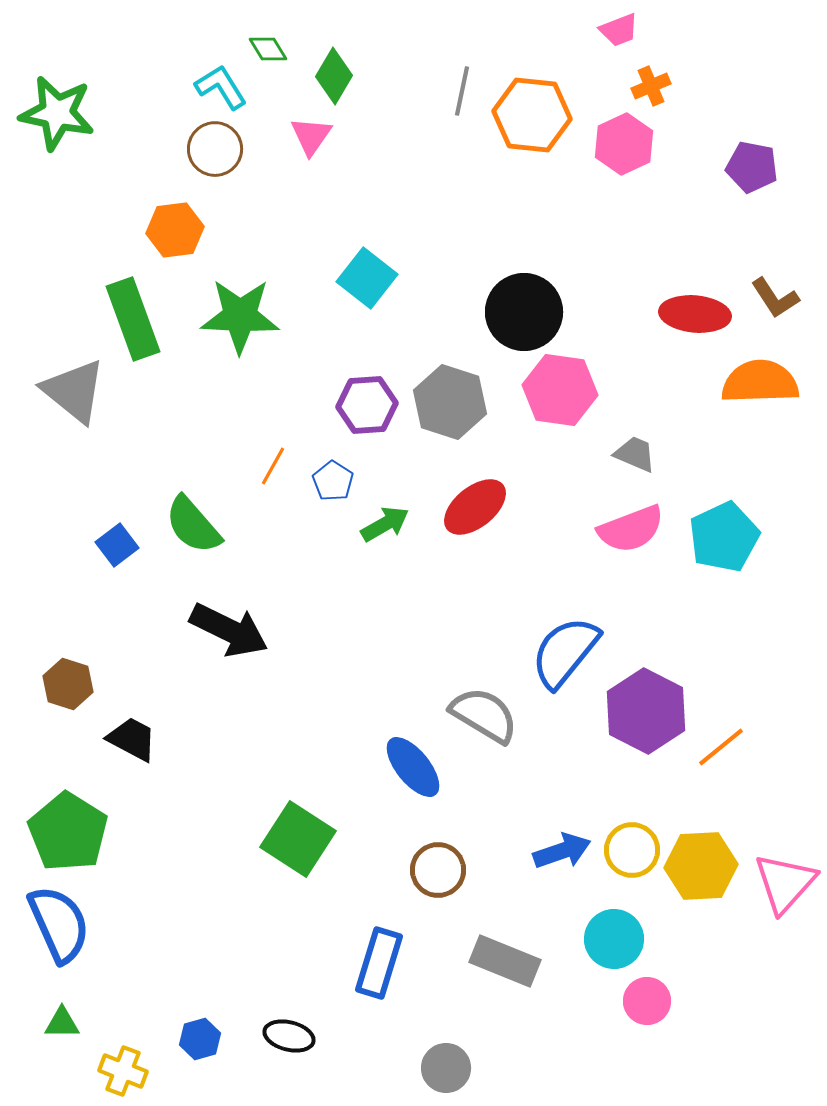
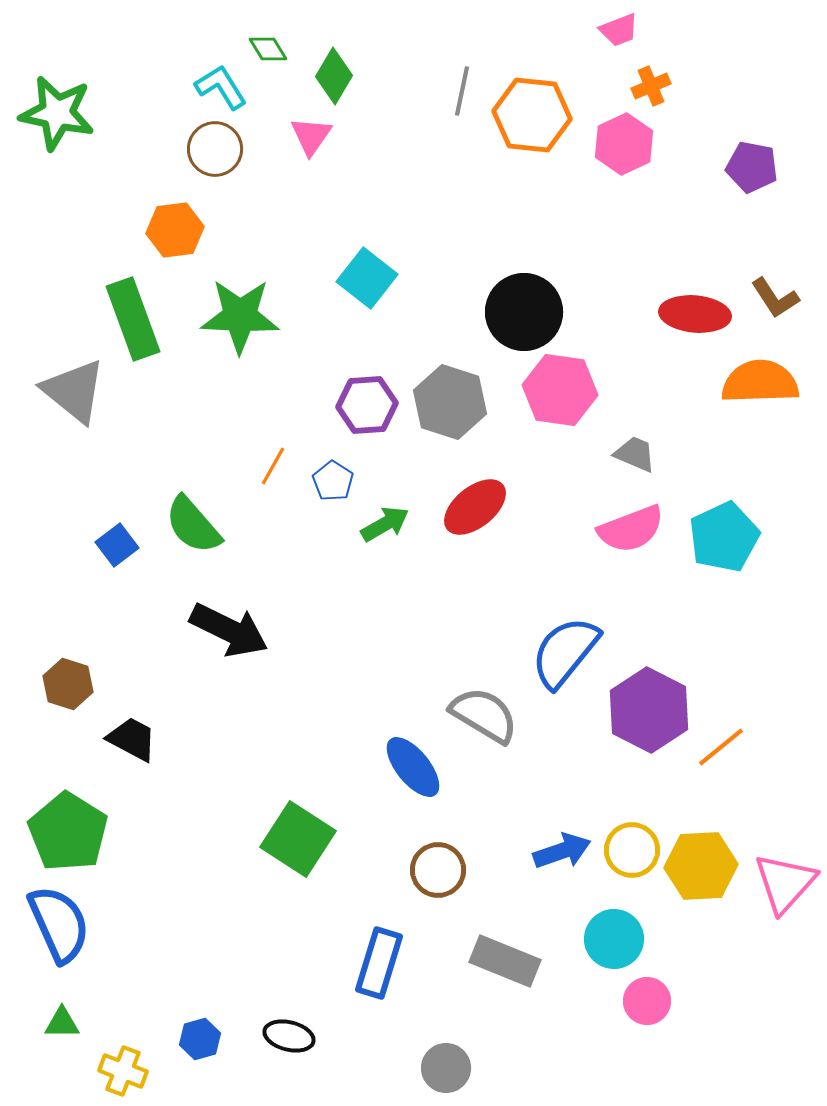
purple hexagon at (646, 711): moved 3 px right, 1 px up
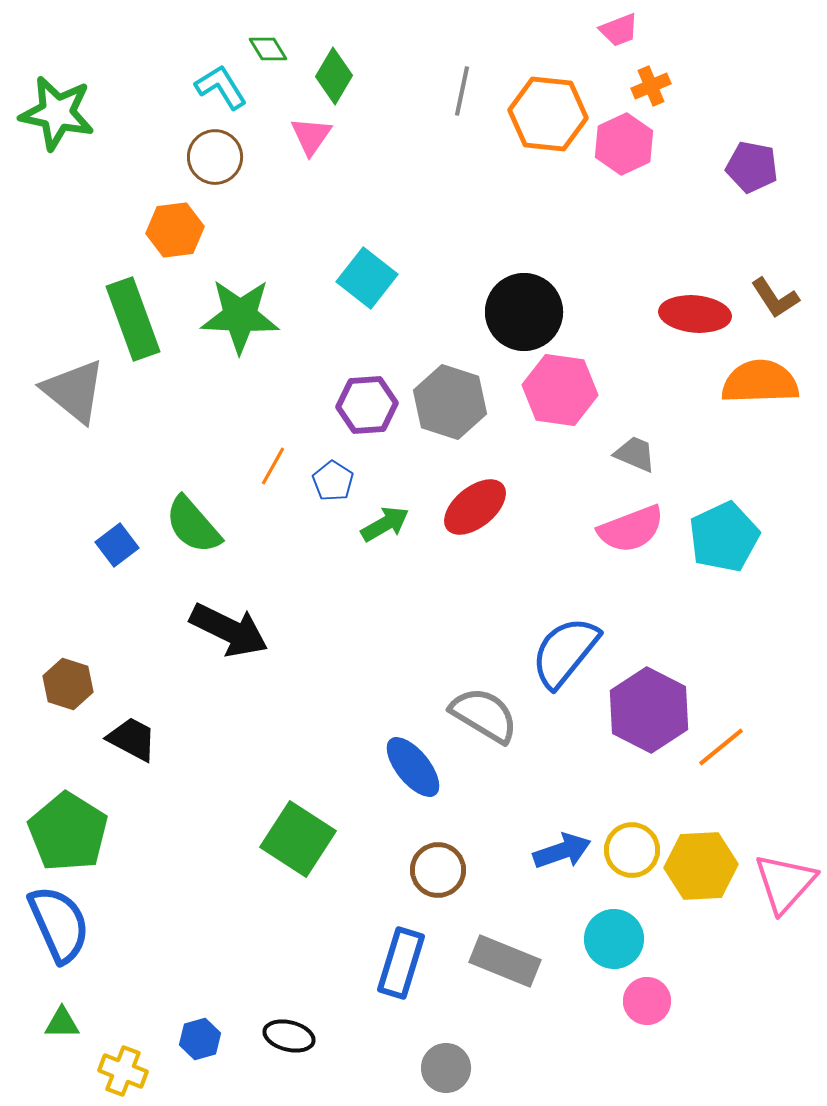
orange hexagon at (532, 115): moved 16 px right, 1 px up
brown circle at (215, 149): moved 8 px down
blue rectangle at (379, 963): moved 22 px right
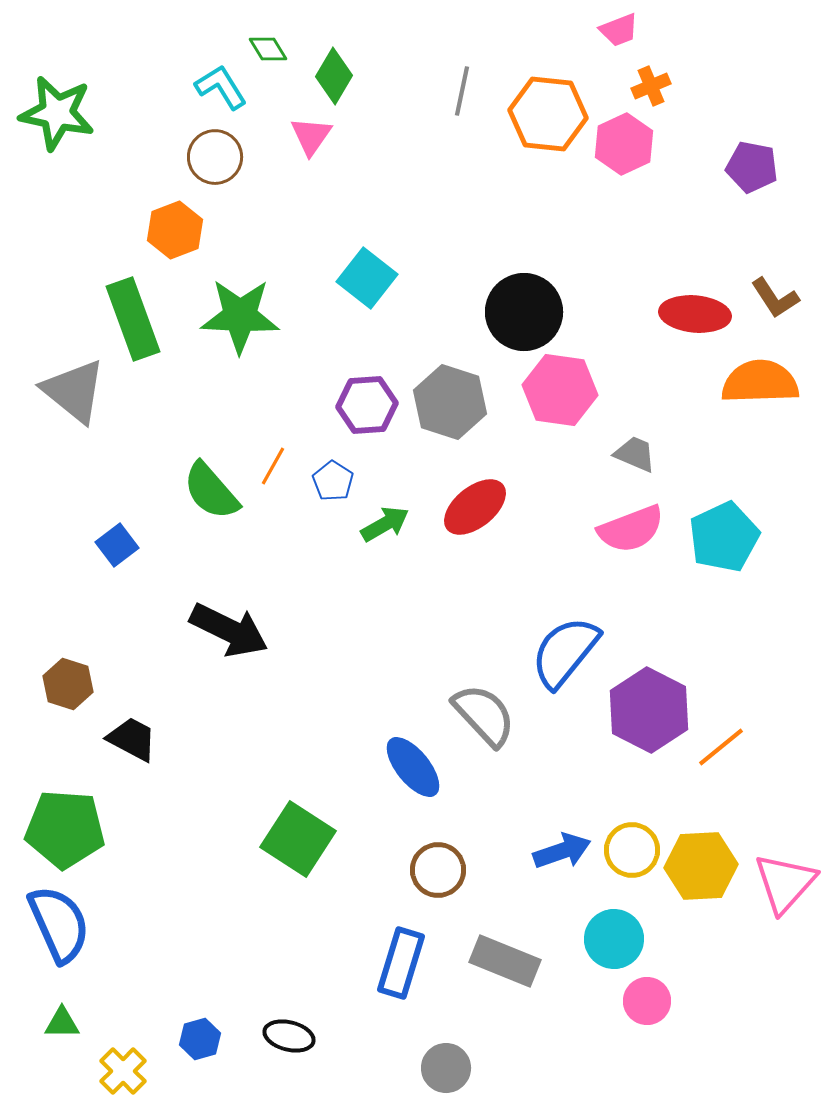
orange hexagon at (175, 230): rotated 14 degrees counterclockwise
green semicircle at (193, 525): moved 18 px right, 34 px up
gray semicircle at (484, 715): rotated 16 degrees clockwise
green pentagon at (68, 832): moved 3 px left, 3 px up; rotated 28 degrees counterclockwise
yellow cross at (123, 1071): rotated 24 degrees clockwise
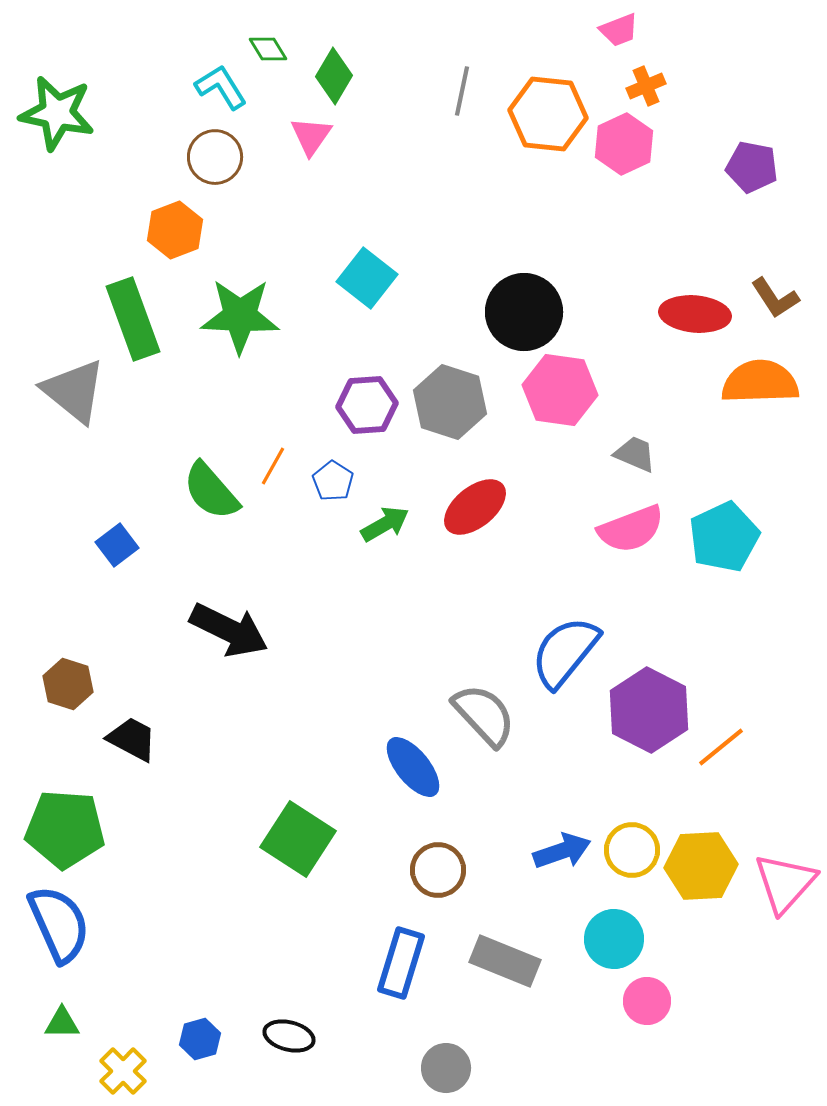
orange cross at (651, 86): moved 5 px left
